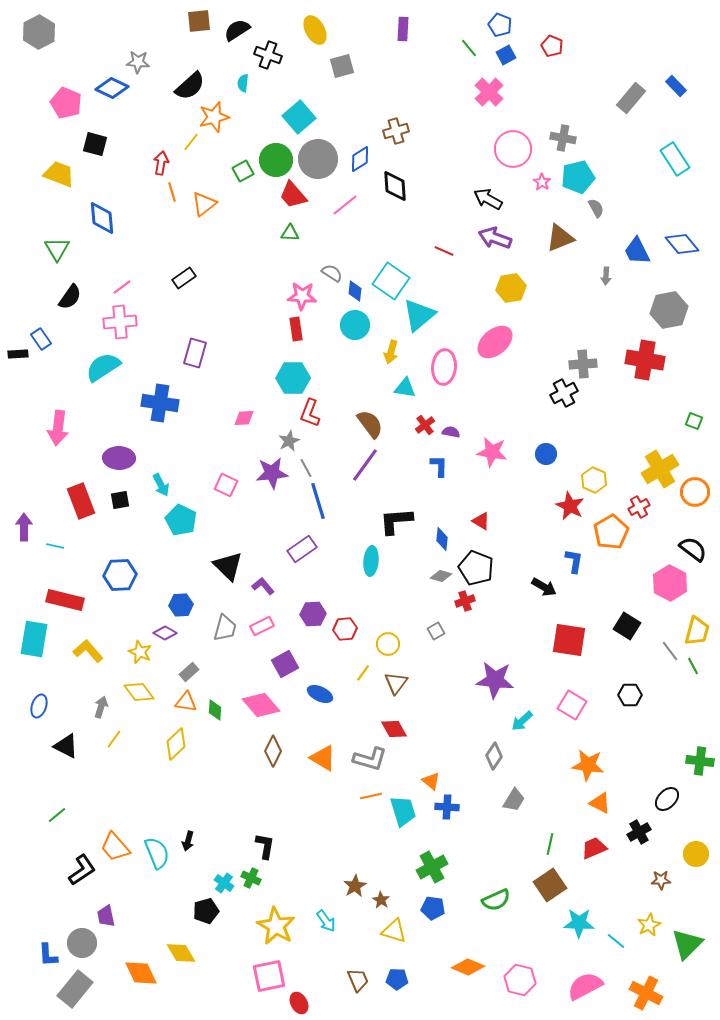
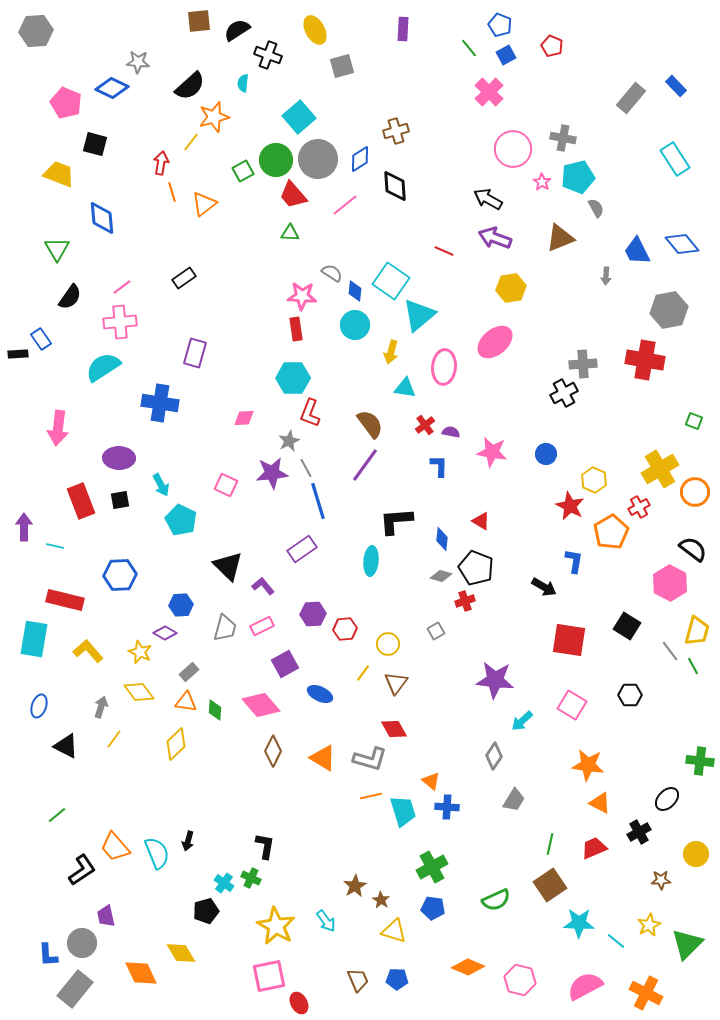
gray hexagon at (39, 32): moved 3 px left, 1 px up; rotated 24 degrees clockwise
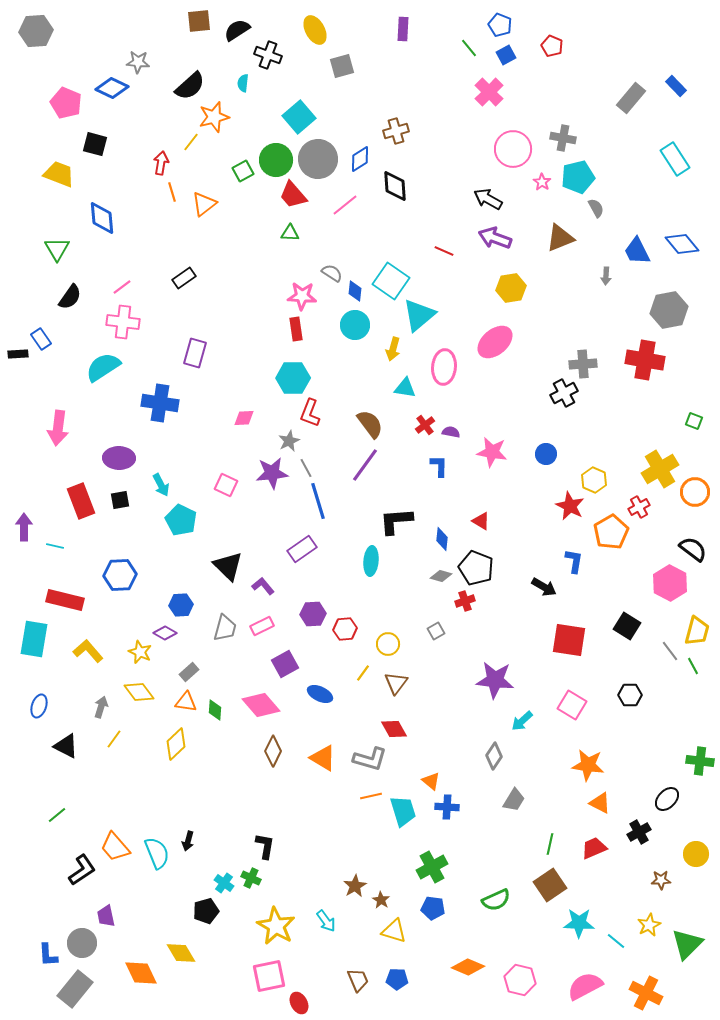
pink cross at (120, 322): moved 3 px right; rotated 12 degrees clockwise
yellow arrow at (391, 352): moved 2 px right, 3 px up
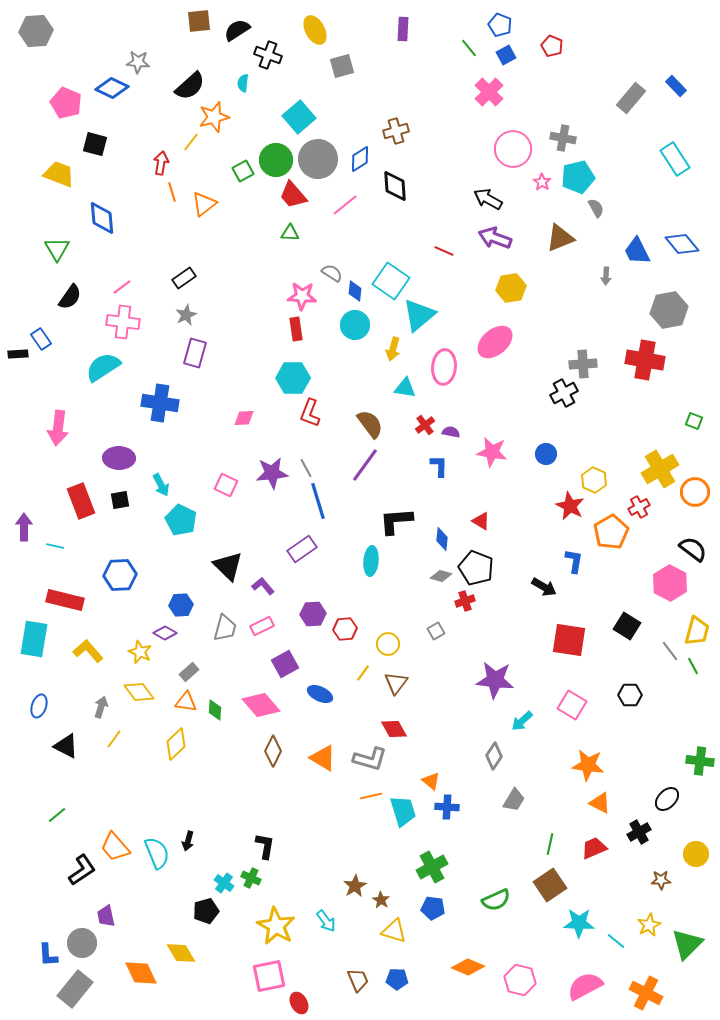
gray star at (289, 441): moved 103 px left, 126 px up
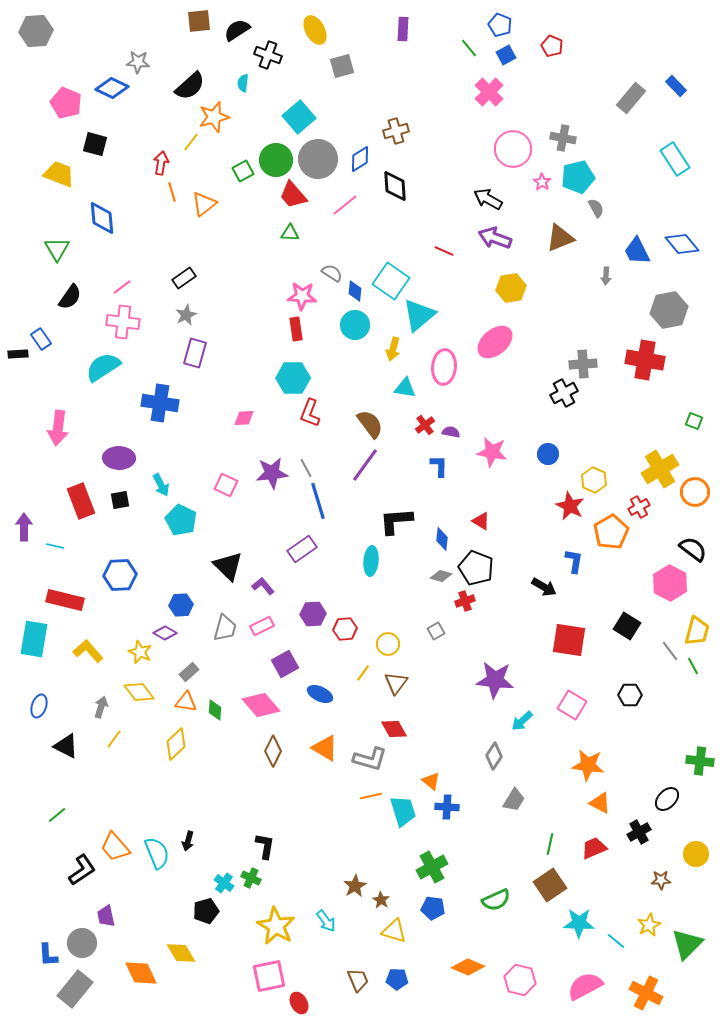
blue circle at (546, 454): moved 2 px right
orange triangle at (323, 758): moved 2 px right, 10 px up
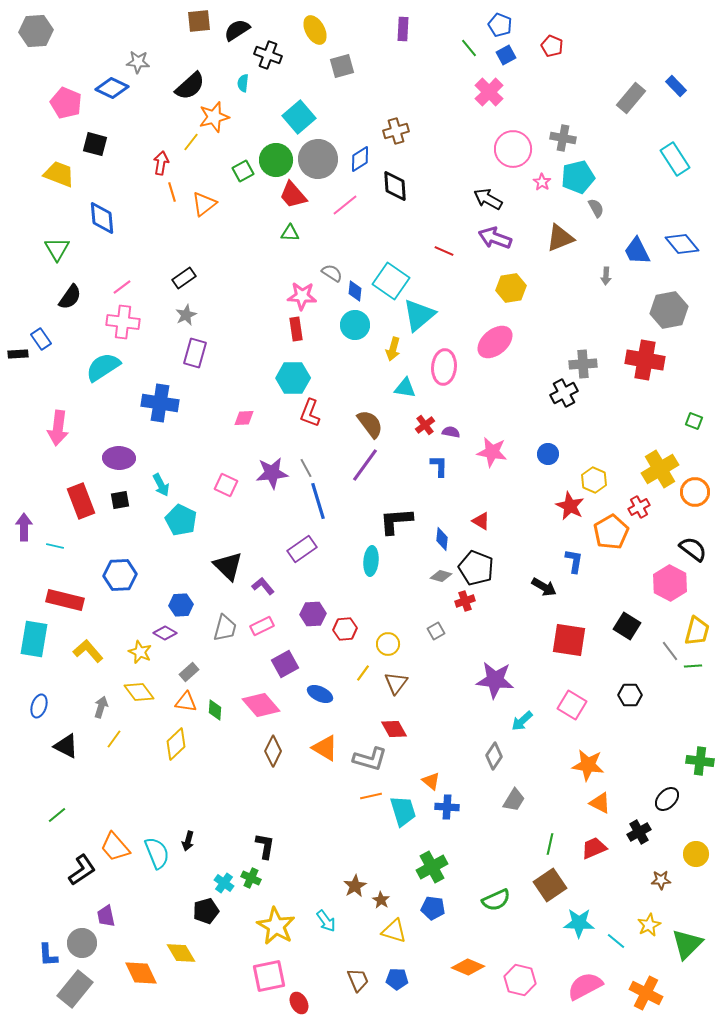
green line at (693, 666): rotated 66 degrees counterclockwise
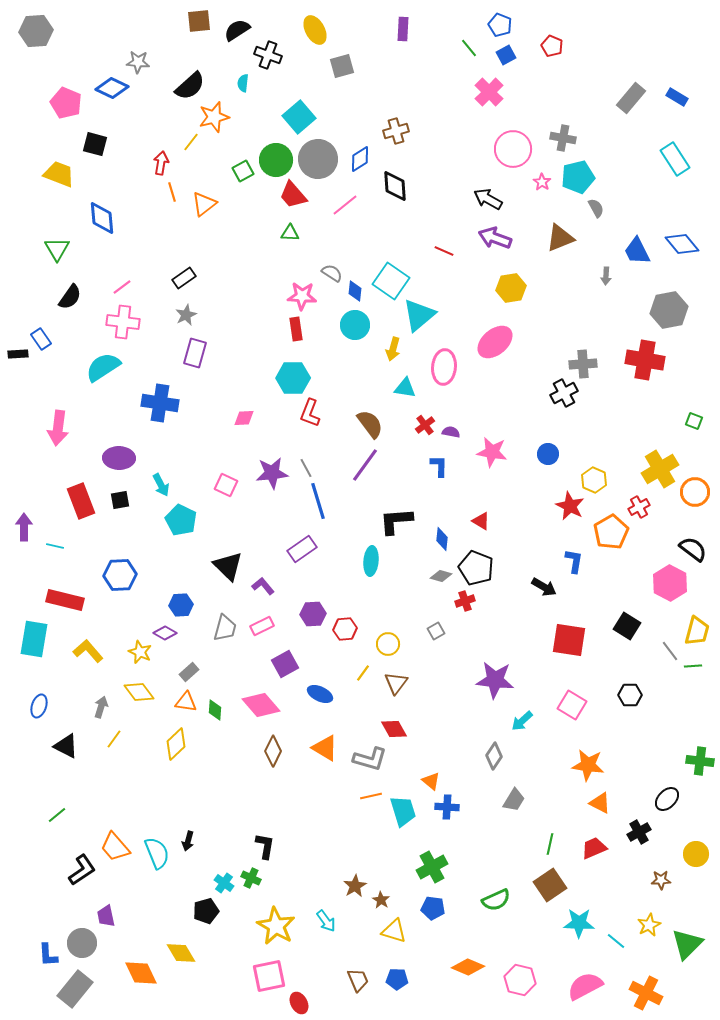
blue rectangle at (676, 86): moved 1 px right, 11 px down; rotated 15 degrees counterclockwise
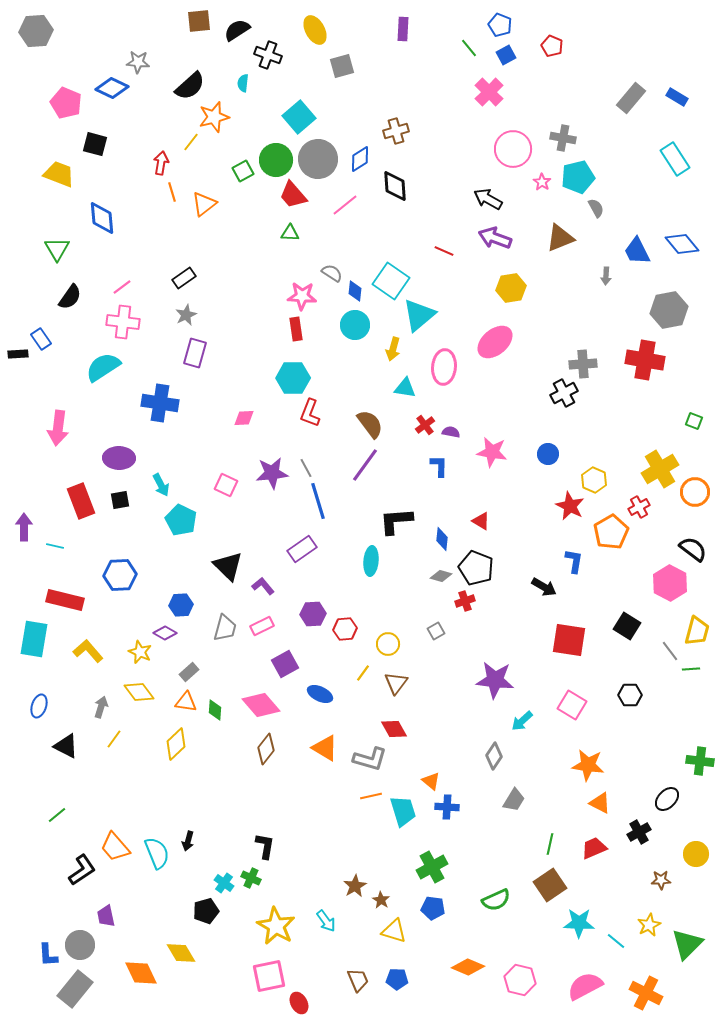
green line at (693, 666): moved 2 px left, 3 px down
brown diamond at (273, 751): moved 7 px left, 2 px up; rotated 12 degrees clockwise
gray circle at (82, 943): moved 2 px left, 2 px down
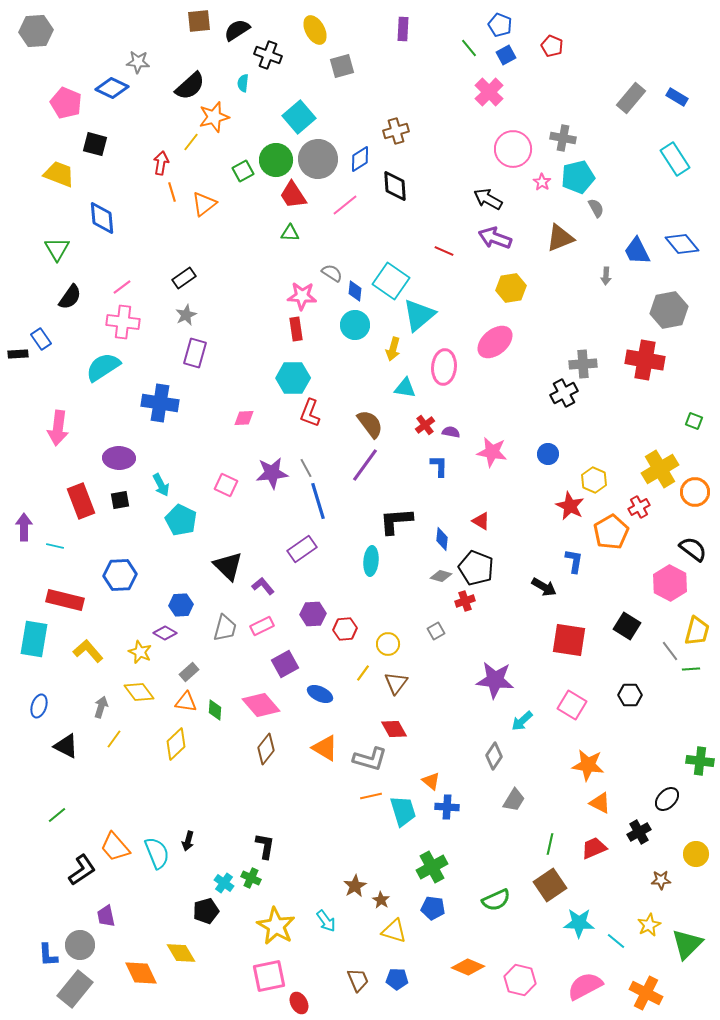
red trapezoid at (293, 195): rotated 8 degrees clockwise
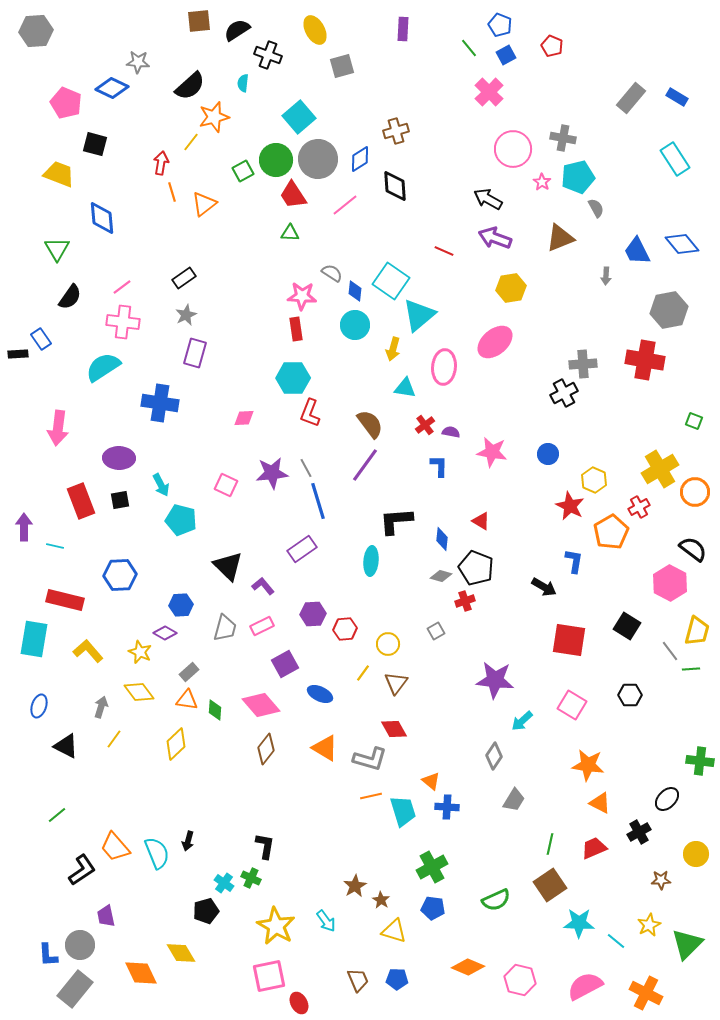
cyan pentagon at (181, 520): rotated 12 degrees counterclockwise
orange triangle at (186, 702): moved 1 px right, 2 px up
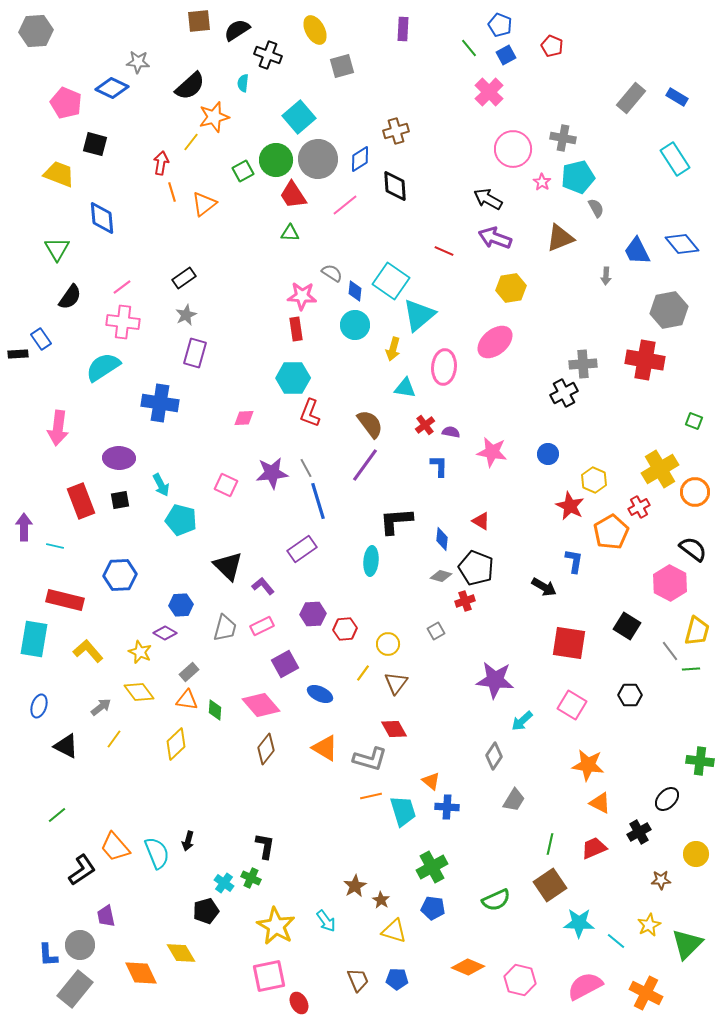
red square at (569, 640): moved 3 px down
gray arrow at (101, 707): rotated 35 degrees clockwise
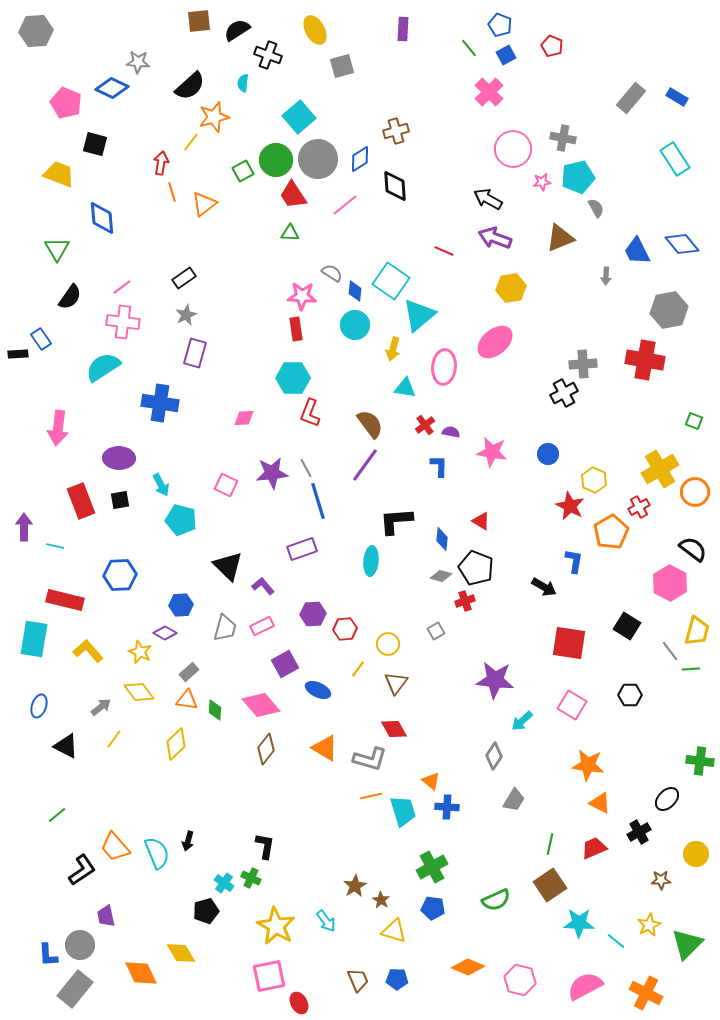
pink star at (542, 182): rotated 30 degrees clockwise
purple rectangle at (302, 549): rotated 16 degrees clockwise
yellow line at (363, 673): moved 5 px left, 4 px up
blue ellipse at (320, 694): moved 2 px left, 4 px up
